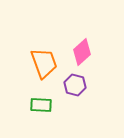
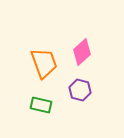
purple hexagon: moved 5 px right, 5 px down
green rectangle: rotated 10 degrees clockwise
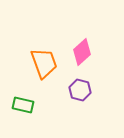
green rectangle: moved 18 px left
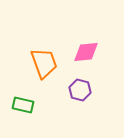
pink diamond: moved 4 px right; rotated 36 degrees clockwise
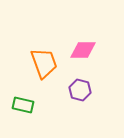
pink diamond: moved 3 px left, 2 px up; rotated 8 degrees clockwise
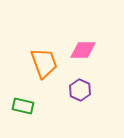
purple hexagon: rotated 10 degrees clockwise
green rectangle: moved 1 px down
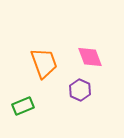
pink diamond: moved 7 px right, 7 px down; rotated 68 degrees clockwise
green rectangle: rotated 35 degrees counterclockwise
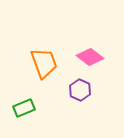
pink diamond: rotated 32 degrees counterclockwise
green rectangle: moved 1 px right, 2 px down
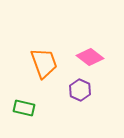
green rectangle: rotated 35 degrees clockwise
